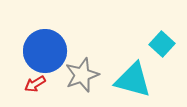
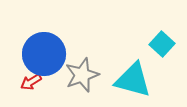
blue circle: moved 1 px left, 3 px down
red arrow: moved 4 px left, 2 px up
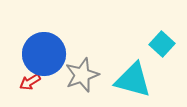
red arrow: moved 1 px left
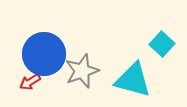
gray star: moved 4 px up
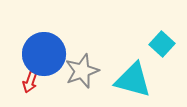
red arrow: rotated 40 degrees counterclockwise
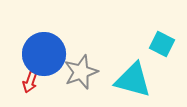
cyan square: rotated 15 degrees counterclockwise
gray star: moved 1 px left, 1 px down
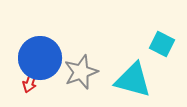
blue circle: moved 4 px left, 4 px down
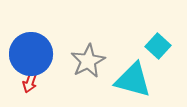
cyan square: moved 4 px left, 2 px down; rotated 15 degrees clockwise
blue circle: moved 9 px left, 4 px up
gray star: moved 7 px right, 11 px up; rotated 8 degrees counterclockwise
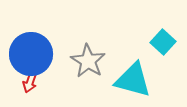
cyan square: moved 5 px right, 4 px up
gray star: rotated 12 degrees counterclockwise
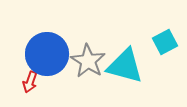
cyan square: moved 2 px right; rotated 20 degrees clockwise
blue circle: moved 16 px right
cyan triangle: moved 8 px left, 14 px up
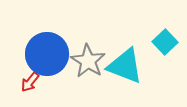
cyan square: rotated 15 degrees counterclockwise
cyan triangle: rotated 6 degrees clockwise
red arrow: rotated 20 degrees clockwise
